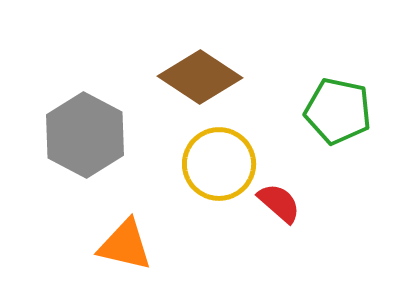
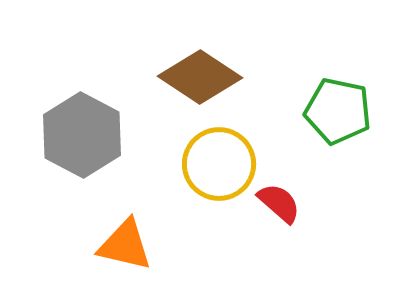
gray hexagon: moved 3 px left
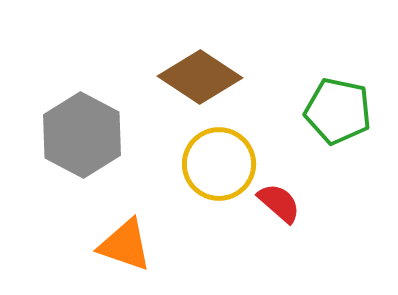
orange triangle: rotated 6 degrees clockwise
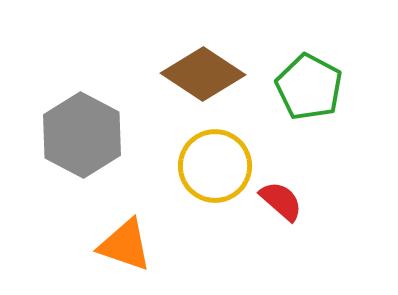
brown diamond: moved 3 px right, 3 px up
green pentagon: moved 29 px left, 24 px up; rotated 16 degrees clockwise
yellow circle: moved 4 px left, 2 px down
red semicircle: moved 2 px right, 2 px up
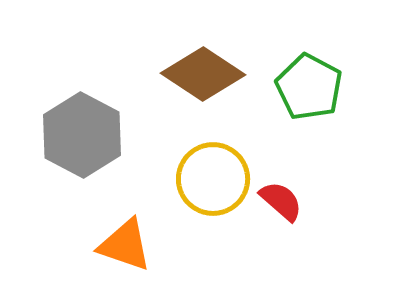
yellow circle: moved 2 px left, 13 px down
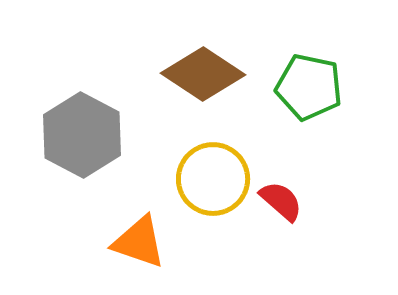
green pentagon: rotated 16 degrees counterclockwise
orange triangle: moved 14 px right, 3 px up
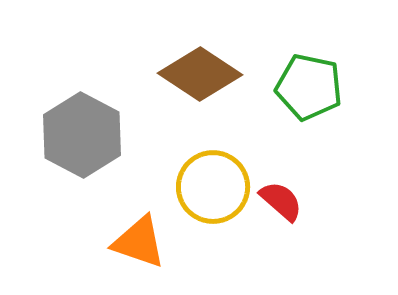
brown diamond: moved 3 px left
yellow circle: moved 8 px down
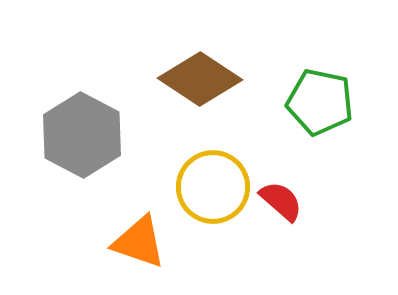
brown diamond: moved 5 px down
green pentagon: moved 11 px right, 15 px down
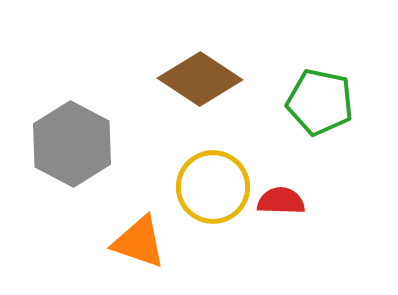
gray hexagon: moved 10 px left, 9 px down
red semicircle: rotated 39 degrees counterclockwise
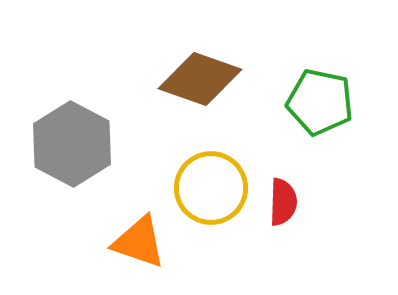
brown diamond: rotated 14 degrees counterclockwise
yellow circle: moved 2 px left, 1 px down
red semicircle: moved 2 px right, 1 px down; rotated 90 degrees clockwise
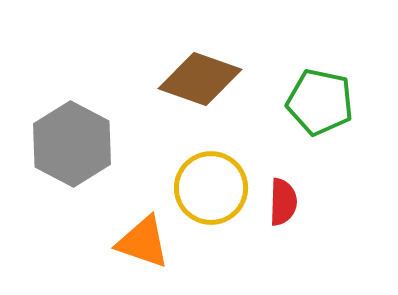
orange triangle: moved 4 px right
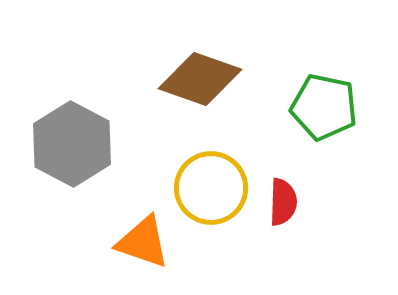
green pentagon: moved 4 px right, 5 px down
